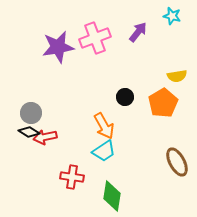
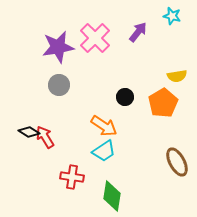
pink cross: rotated 24 degrees counterclockwise
gray circle: moved 28 px right, 28 px up
orange arrow: rotated 28 degrees counterclockwise
red arrow: rotated 70 degrees clockwise
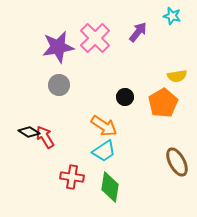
green diamond: moved 2 px left, 9 px up
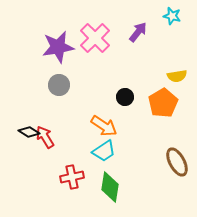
red cross: rotated 20 degrees counterclockwise
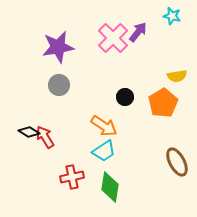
pink cross: moved 18 px right
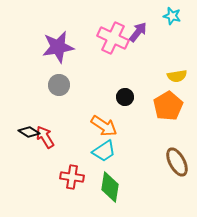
pink cross: rotated 20 degrees counterclockwise
orange pentagon: moved 5 px right, 3 px down
red cross: rotated 20 degrees clockwise
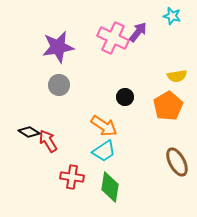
red arrow: moved 3 px right, 4 px down
